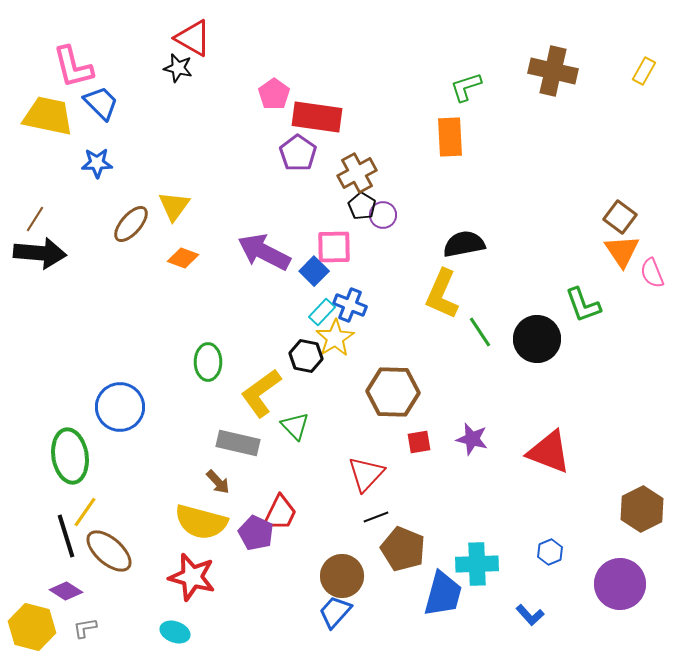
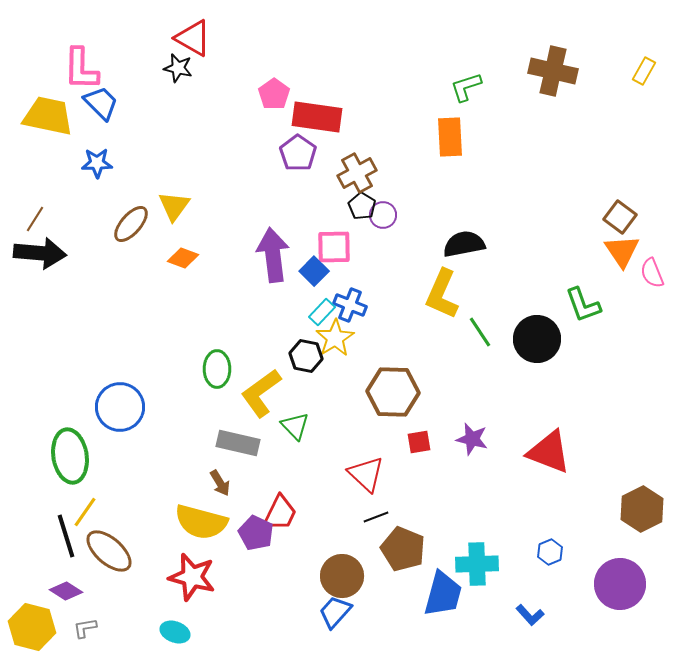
pink L-shape at (73, 67): moved 8 px right, 2 px down; rotated 15 degrees clockwise
purple arrow at (264, 252): moved 9 px right, 3 px down; rotated 56 degrees clockwise
green ellipse at (208, 362): moved 9 px right, 7 px down
red triangle at (366, 474): rotated 30 degrees counterclockwise
brown arrow at (218, 482): moved 2 px right, 1 px down; rotated 12 degrees clockwise
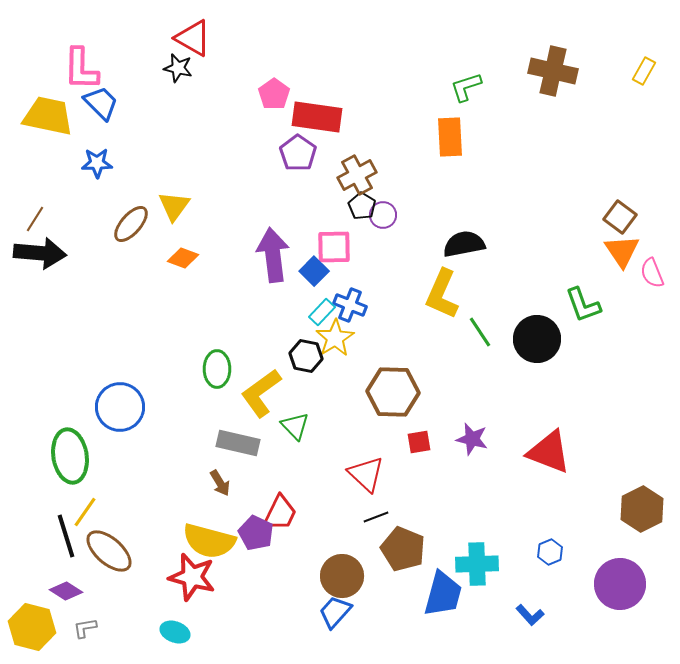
brown cross at (357, 173): moved 2 px down
yellow semicircle at (201, 522): moved 8 px right, 19 px down
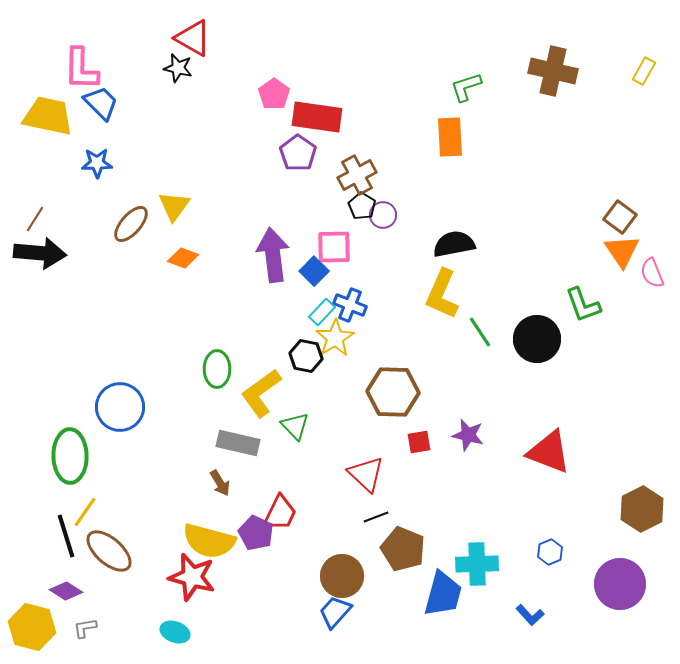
black semicircle at (464, 244): moved 10 px left
purple star at (472, 439): moved 4 px left, 4 px up
green ellipse at (70, 456): rotated 8 degrees clockwise
